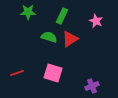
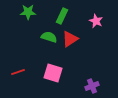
red line: moved 1 px right, 1 px up
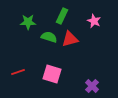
green star: moved 10 px down
pink star: moved 2 px left
red triangle: rotated 18 degrees clockwise
pink square: moved 1 px left, 1 px down
purple cross: rotated 24 degrees counterclockwise
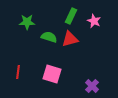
green rectangle: moved 9 px right
green star: moved 1 px left
red line: rotated 64 degrees counterclockwise
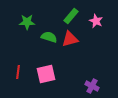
green rectangle: rotated 14 degrees clockwise
pink star: moved 2 px right
pink square: moved 6 px left; rotated 30 degrees counterclockwise
purple cross: rotated 16 degrees counterclockwise
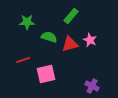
pink star: moved 6 px left, 19 px down
red triangle: moved 5 px down
red line: moved 5 px right, 12 px up; rotated 64 degrees clockwise
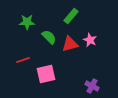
green semicircle: rotated 28 degrees clockwise
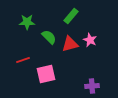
purple cross: rotated 32 degrees counterclockwise
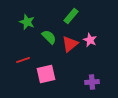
green star: rotated 21 degrees clockwise
red triangle: rotated 24 degrees counterclockwise
purple cross: moved 4 px up
